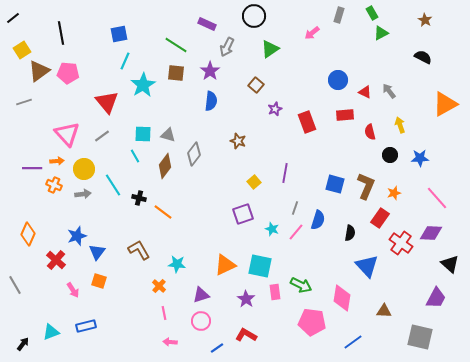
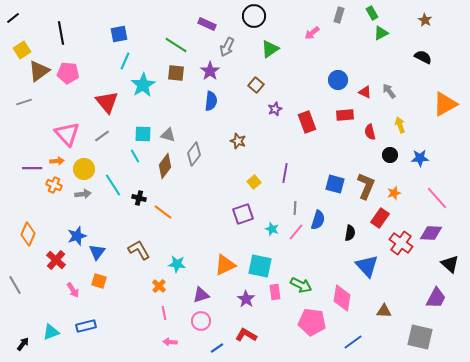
gray line at (295, 208): rotated 16 degrees counterclockwise
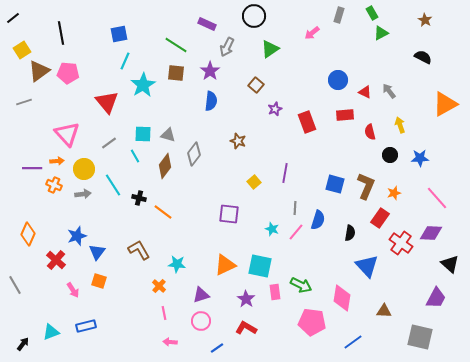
gray line at (102, 136): moved 7 px right, 7 px down
purple square at (243, 214): moved 14 px left; rotated 25 degrees clockwise
red L-shape at (246, 335): moved 7 px up
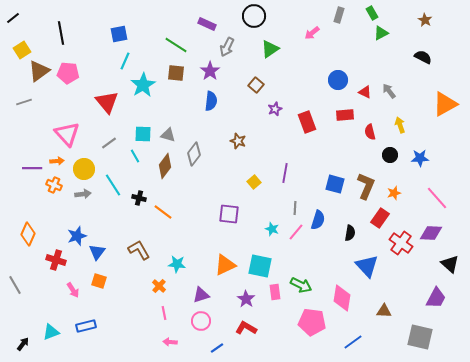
red cross at (56, 260): rotated 24 degrees counterclockwise
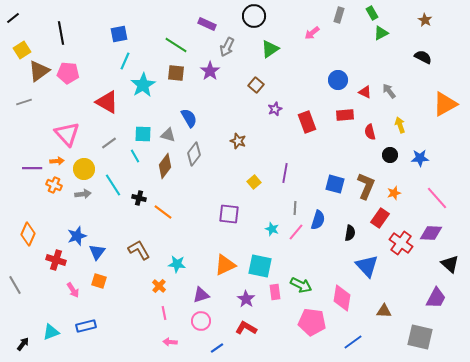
blue semicircle at (211, 101): moved 22 px left, 17 px down; rotated 36 degrees counterclockwise
red triangle at (107, 102): rotated 20 degrees counterclockwise
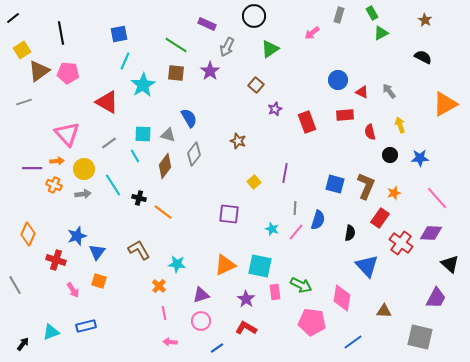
red triangle at (365, 92): moved 3 px left
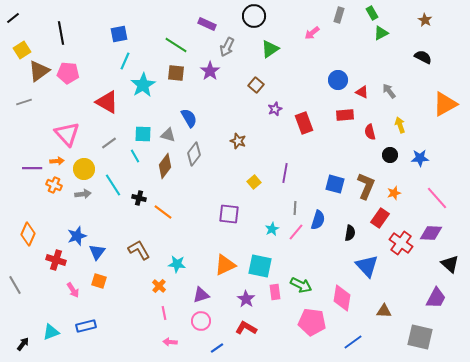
red rectangle at (307, 122): moved 3 px left, 1 px down
cyan star at (272, 229): rotated 24 degrees clockwise
